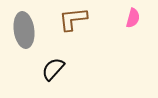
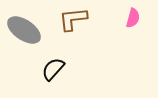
gray ellipse: rotated 48 degrees counterclockwise
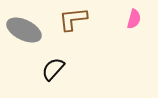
pink semicircle: moved 1 px right, 1 px down
gray ellipse: rotated 8 degrees counterclockwise
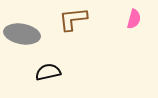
gray ellipse: moved 2 px left, 4 px down; rotated 16 degrees counterclockwise
black semicircle: moved 5 px left, 3 px down; rotated 35 degrees clockwise
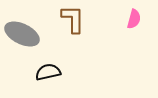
brown L-shape: rotated 96 degrees clockwise
gray ellipse: rotated 16 degrees clockwise
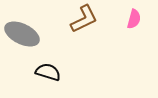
brown L-shape: moved 11 px right; rotated 64 degrees clockwise
black semicircle: rotated 30 degrees clockwise
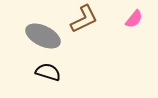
pink semicircle: rotated 24 degrees clockwise
gray ellipse: moved 21 px right, 2 px down
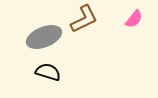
gray ellipse: moved 1 px right, 1 px down; rotated 48 degrees counterclockwise
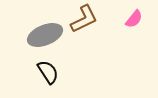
gray ellipse: moved 1 px right, 2 px up
black semicircle: rotated 40 degrees clockwise
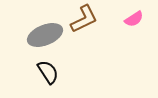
pink semicircle: rotated 18 degrees clockwise
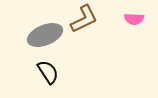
pink semicircle: rotated 36 degrees clockwise
